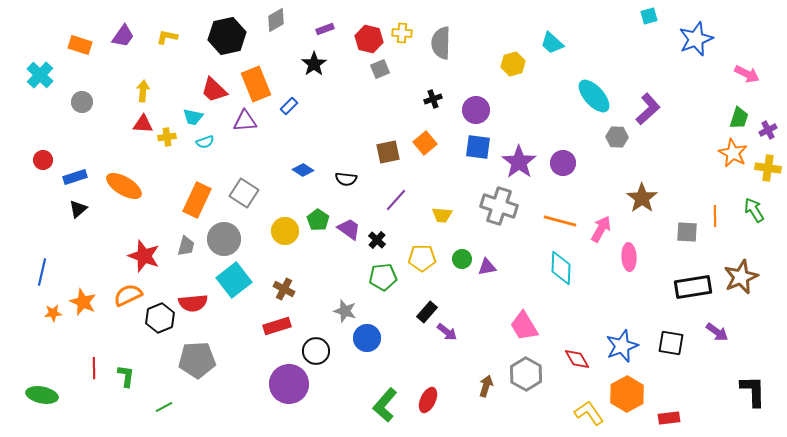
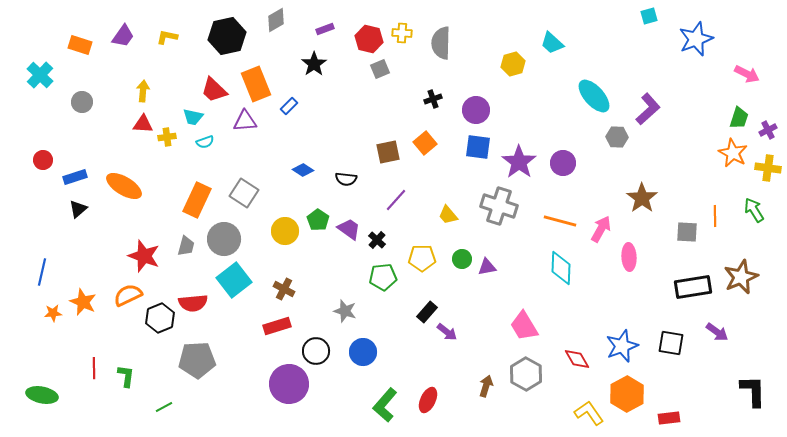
yellow trapezoid at (442, 215): moved 6 px right; rotated 45 degrees clockwise
blue circle at (367, 338): moved 4 px left, 14 px down
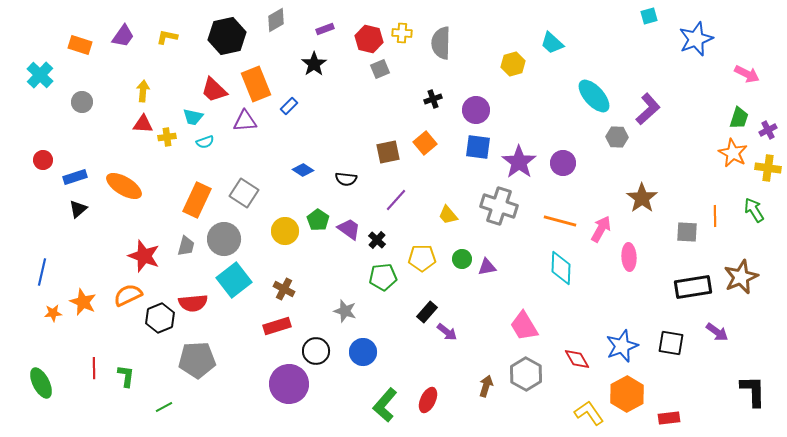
green ellipse at (42, 395): moved 1 px left, 12 px up; rotated 52 degrees clockwise
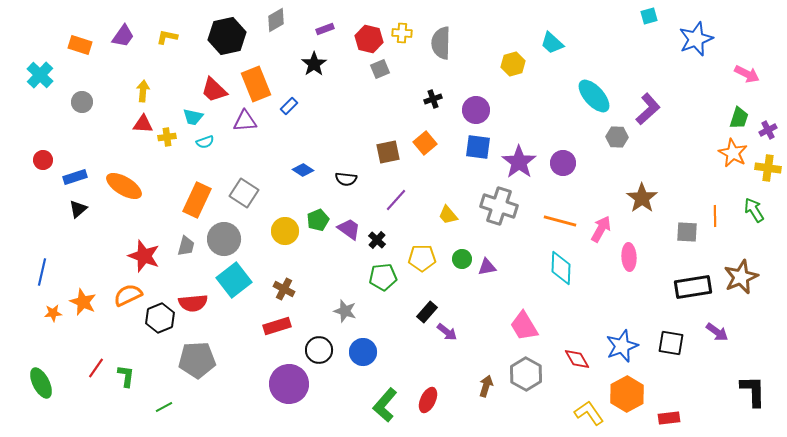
green pentagon at (318, 220): rotated 15 degrees clockwise
black circle at (316, 351): moved 3 px right, 1 px up
red line at (94, 368): moved 2 px right; rotated 35 degrees clockwise
